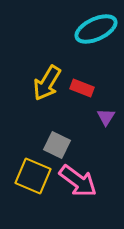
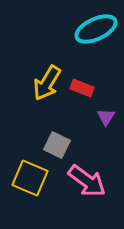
yellow square: moved 3 px left, 2 px down
pink arrow: moved 9 px right
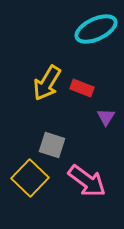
gray square: moved 5 px left; rotated 8 degrees counterclockwise
yellow square: rotated 21 degrees clockwise
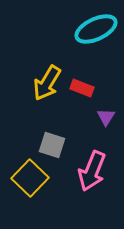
pink arrow: moved 5 px right, 10 px up; rotated 75 degrees clockwise
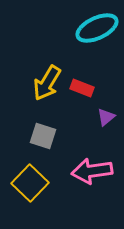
cyan ellipse: moved 1 px right, 1 px up
purple triangle: rotated 18 degrees clockwise
gray square: moved 9 px left, 9 px up
pink arrow: rotated 60 degrees clockwise
yellow square: moved 5 px down
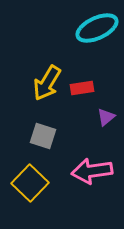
red rectangle: rotated 30 degrees counterclockwise
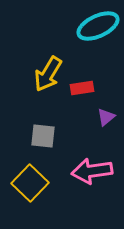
cyan ellipse: moved 1 px right, 2 px up
yellow arrow: moved 1 px right, 9 px up
gray square: rotated 12 degrees counterclockwise
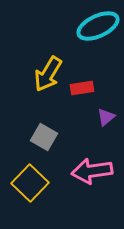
gray square: moved 1 px right, 1 px down; rotated 24 degrees clockwise
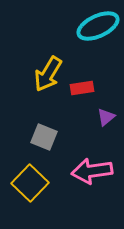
gray square: rotated 8 degrees counterclockwise
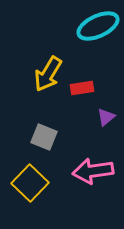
pink arrow: moved 1 px right
